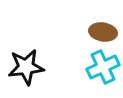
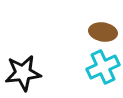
black star: moved 3 px left, 6 px down
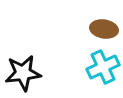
brown ellipse: moved 1 px right, 3 px up
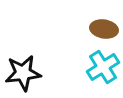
cyan cross: rotated 8 degrees counterclockwise
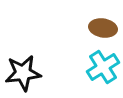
brown ellipse: moved 1 px left, 1 px up
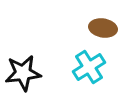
cyan cross: moved 14 px left
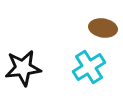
black star: moved 5 px up
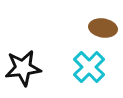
cyan cross: rotated 12 degrees counterclockwise
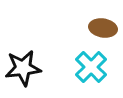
cyan cross: moved 2 px right
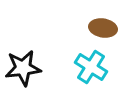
cyan cross: rotated 12 degrees counterclockwise
